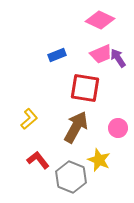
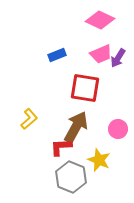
purple arrow: rotated 114 degrees counterclockwise
pink circle: moved 1 px down
red L-shape: moved 23 px right, 13 px up; rotated 55 degrees counterclockwise
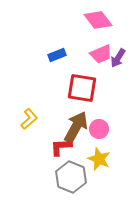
pink diamond: moved 2 px left; rotated 28 degrees clockwise
red square: moved 3 px left
pink circle: moved 19 px left
yellow star: moved 1 px up
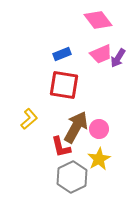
blue rectangle: moved 5 px right, 1 px up
red square: moved 18 px left, 3 px up
red L-shape: rotated 100 degrees counterclockwise
yellow star: rotated 20 degrees clockwise
gray hexagon: moved 1 px right; rotated 12 degrees clockwise
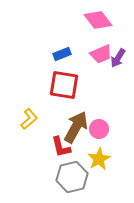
gray hexagon: rotated 12 degrees clockwise
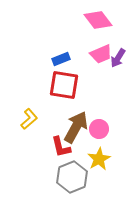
blue rectangle: moved 1 px left, 5 px down
gray hexagon: rotated 8 degrees counterclockwise
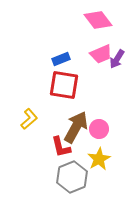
purple arrow: moved 1 px left, 1 px down
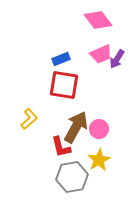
yellow star: moved 1 px down
gray hexagon: rotated 12 degrees clockwise
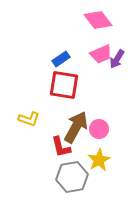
blue rectangle: rotated 12 degrees counterclockwise
yellow L-shape: rotated 60 degrees clockwise
